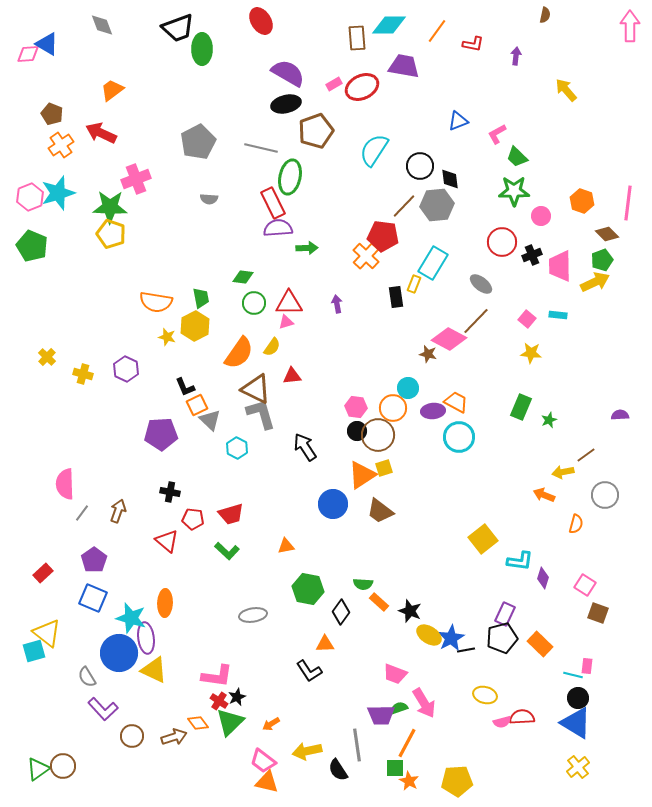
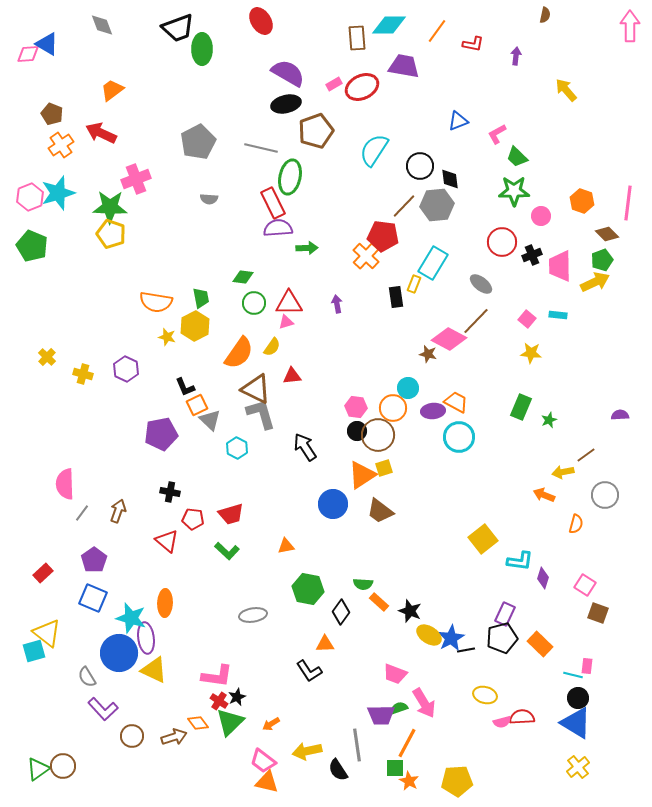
purple pentagon at (161, 434): rotated 8 degrees counterclockwise
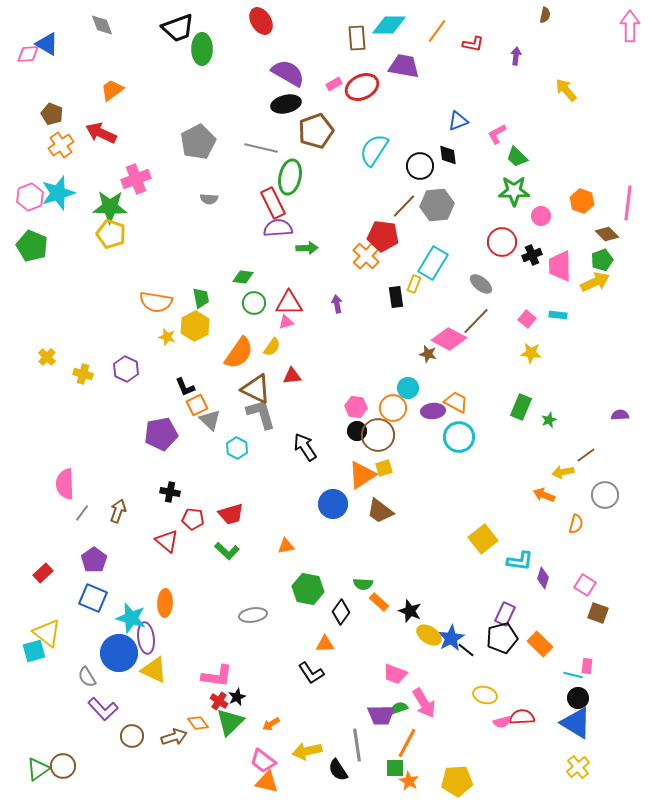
black diamond at (450, 179): moved 2 px left, 24 px up
black line at (466, 650): rotated 48 degrees clockwise
black L-shape at (309, 671): moved 2 px right, 2 px down
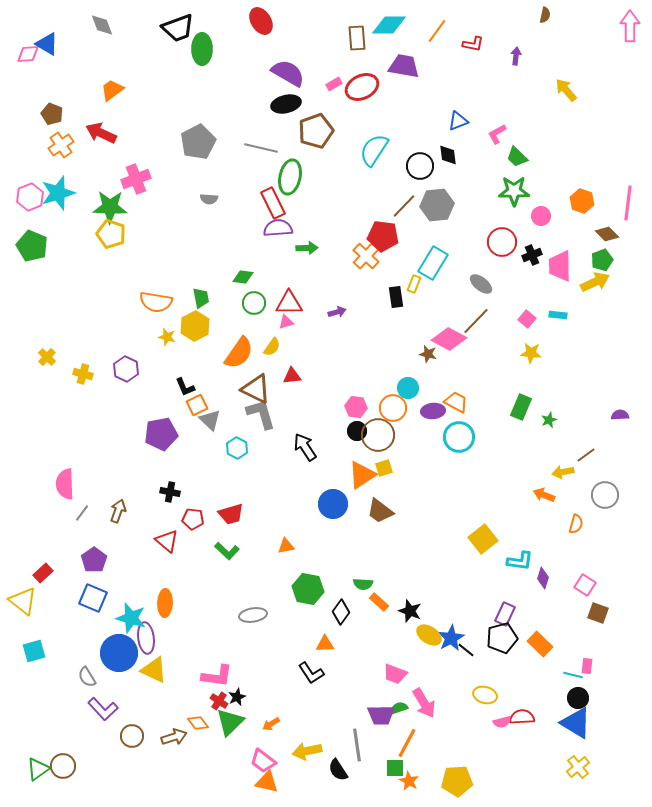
purple arrow at (337, 304): moved 8 px down; rotated 84 degrees clockwise
yellow triangle at (47, 633): moved 24 px left, 32 px up
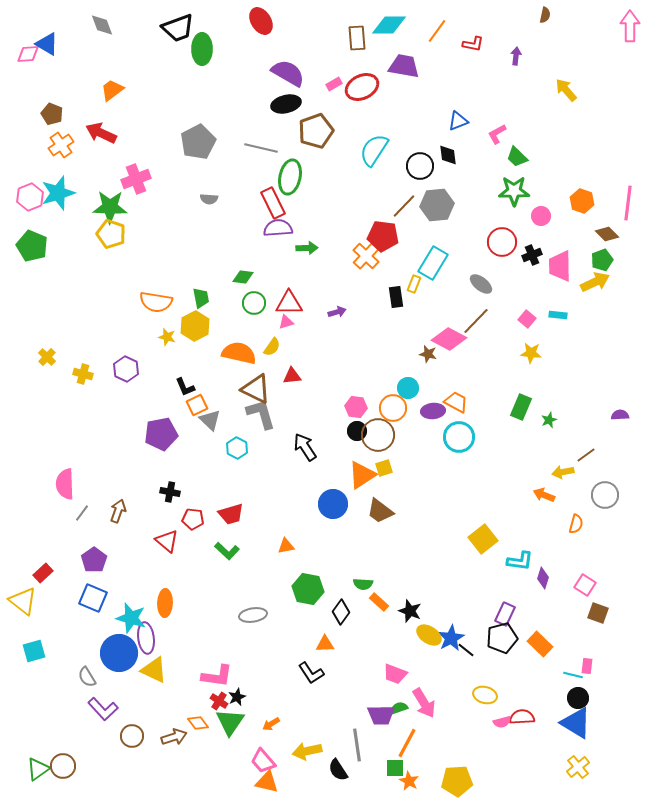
orange semicircle at (239, 353): rotated 112 degrees counterclockwise
green triangle at (230, 722): rotated 12 degrees counterclockwise
pink trapezoid at (263, 761): rotated 12 degrees clockwise
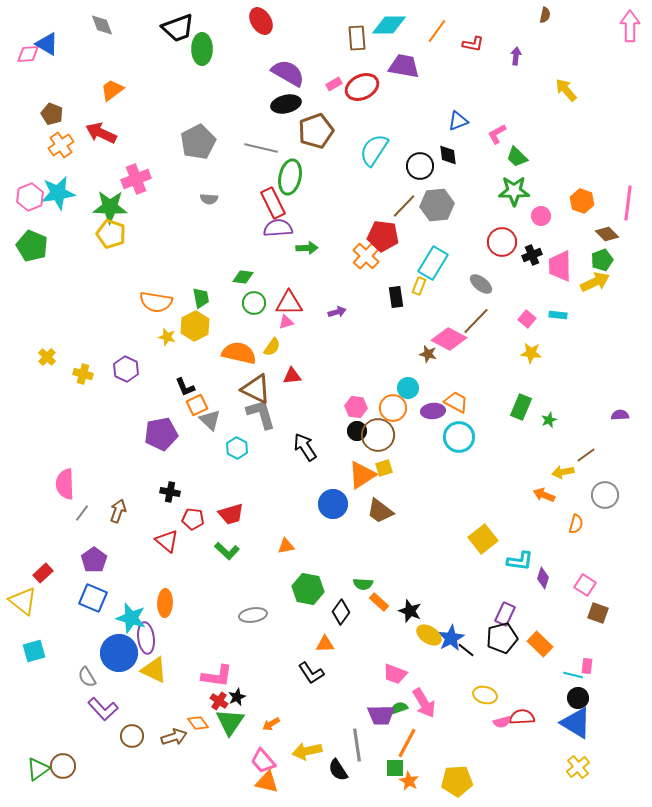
cyan star at (58, 193): rotated 8 degrees clockwise
yellow rectangle at (414, 284): moved 5 px right, 2 px down
